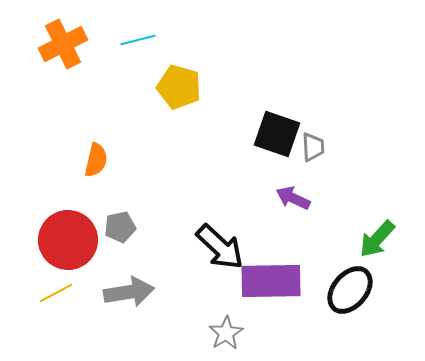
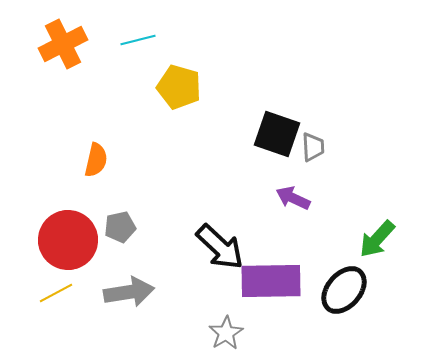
black ellipse: moved 6 px left
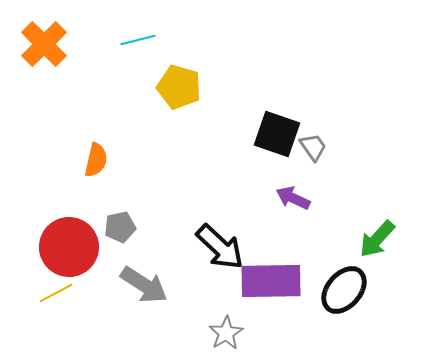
orange cross: moved 19 px left; rotated 18 degrees counterclockwise
gray trapezoid: rotated 32 degrees counterclockwise
red circle: moved 1 px right, 7 px down
gray arrow: moved 15 px right, 7 px up; rotated 42 degrees clockwise
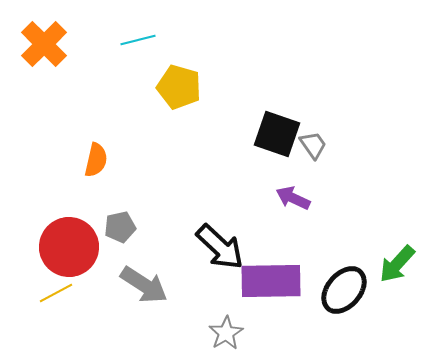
gray trapezoid: moved 2 px up
green arrow: moved 20 px right, 25 px down
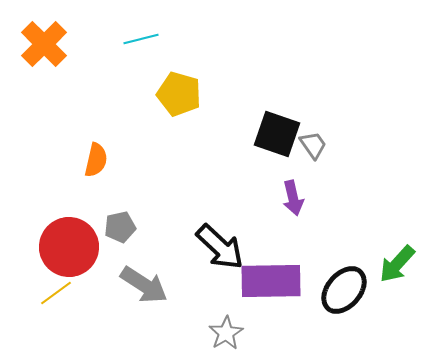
cyan line: moved 3 px right, 1 px up
yellow pentagon: moved 7 px down
purple arrow: rotated 128 degrees counterclockwise
yellow line: rotated 8 degrees counterclockwise
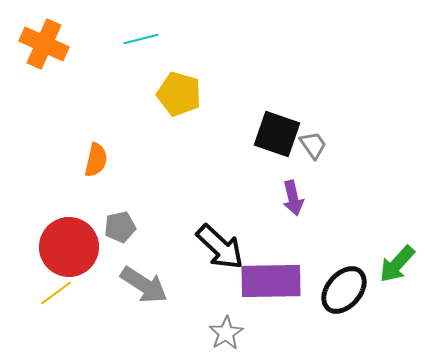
orange cross: rotated 21 degrees counterclockwise
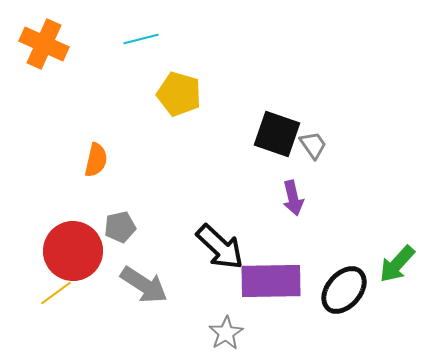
red circle: moved 4 px right, 4 px down
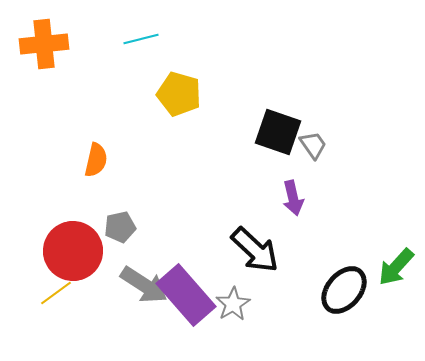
orange cross: rotated 30 degrees counterclockwise
black square: moved 1 px right, 2 px up
black arrow: moved 35 px right, 3 px down
green arrow: moved 1 px left, 3 px down
purple rectangle: moved 85 px left, 14 px down; rotated 50 degrees clockwise
gray star: moved 7 px right, 29 px up
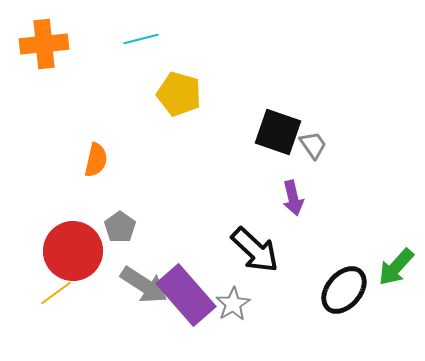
gray pentagon: rotated 24 degrees counterclockwise
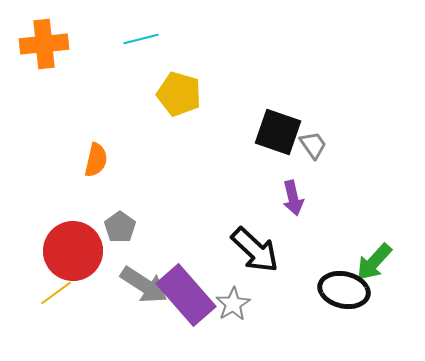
green arrow: moved 22 px left, 5 px up
black ellipse: rotated 63 degrees clockwise
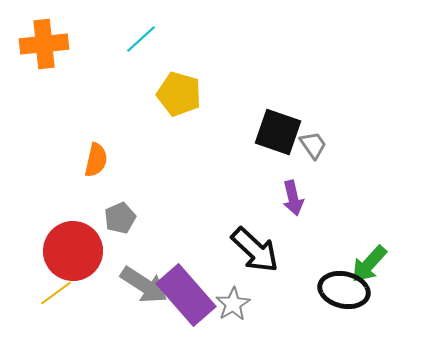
cyan line: rotated 28 degrees counterclockwise
gray pentagon: moved 9 px up; rotated 12 degrees clockwise
green arrow: moved 5 px left, 2 px down
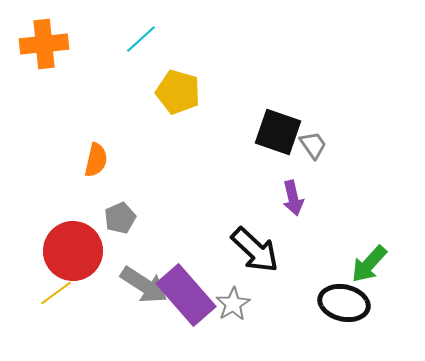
yellow pentagon: moved 1 px left, 2 px up
black ellipse: moved 13 px down
